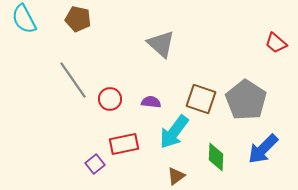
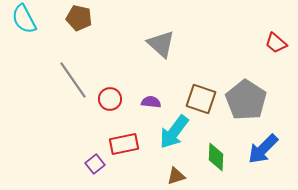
brown pentagon: moved 1 px right, 1 px up
brown triangle: rotated 18 degrees clockwise
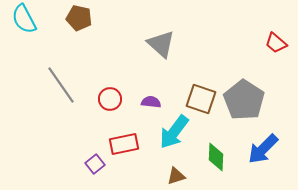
gray line: moved 12 px left, 5 px down
gray pentagon: moved 2 px left
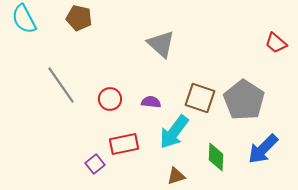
brown square: moved 1 px left, 1 px up
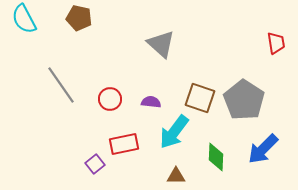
red trapezoid: rotated 140 degrees counterclockwise
brown triangle: rotated 18 degrees clockwise
